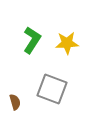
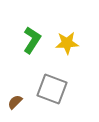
brown semicircle: rotated 119 degrees counterclockwise
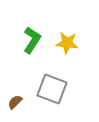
yellow star: rotated 10 degrees clockwise
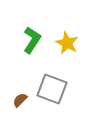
yellow star: rotated 20 degrees clockwise
brown semicircle: moved 5 px right, 2 px up
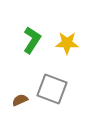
yellow star: rotated 25 degrees counterclockwise
brown semicircle: rotated 21 degrees clockwise
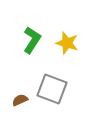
yellow star: rotated 15 degrees clockwise
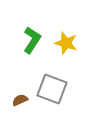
yellow star: moved 1 px left
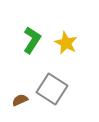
yellow star: rotated 10 degrees clockwise
gray square: rotated 12 degrees clockwise
